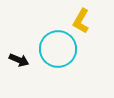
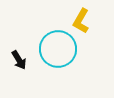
black arrow: rotated 36 degrees clockwise
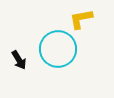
yellow L-shape: moved 2 px up; rotated 50 degrees clockwise
